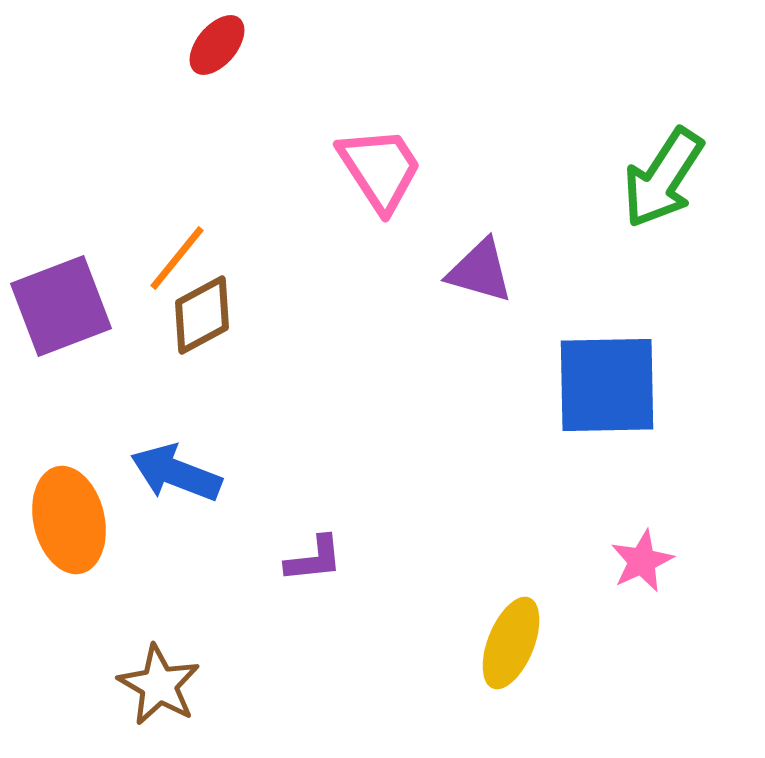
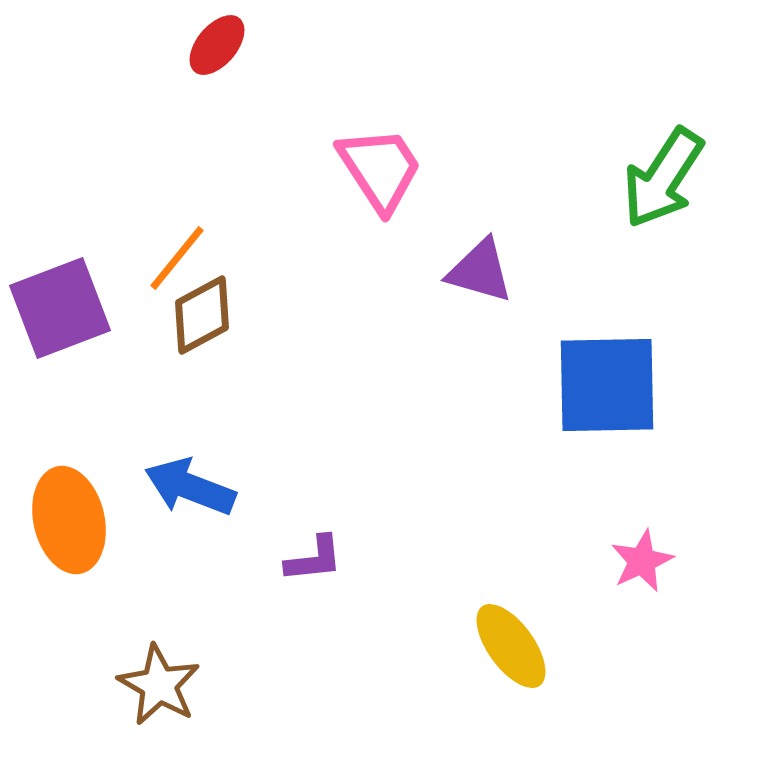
purple square: moved 1 px left, 2 px down
blue arrow: moved 14 px right, 14 px down
yellow ellipse: moved 3 px down; rotated 58 degrees counterclockwise
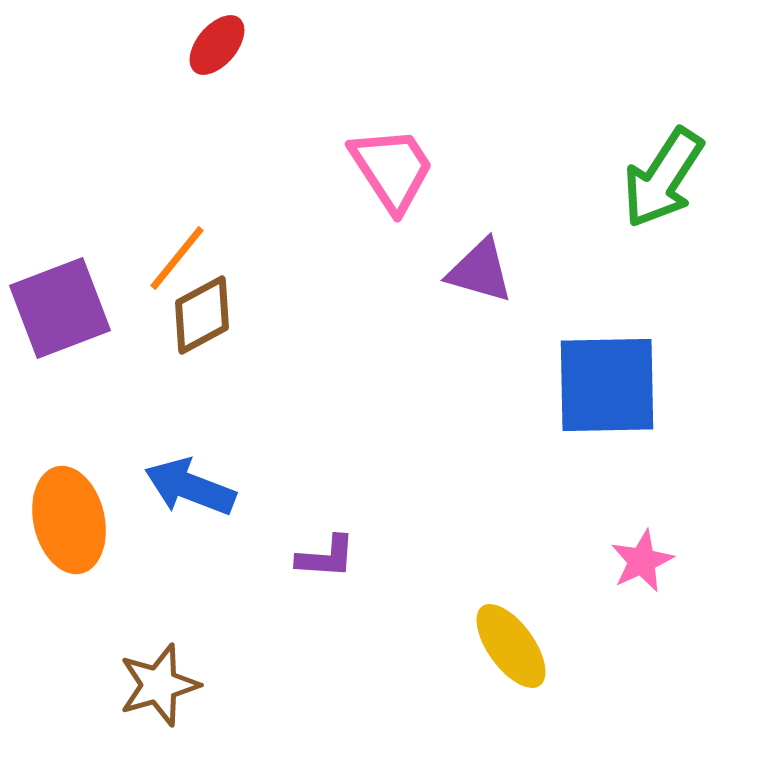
pink trapezoid: moved 12 px right
purple L-shape: moved 12 px right, 2 px up; rotated 10 degrees clockwise
brown star: rotated 26 degrees clockwise
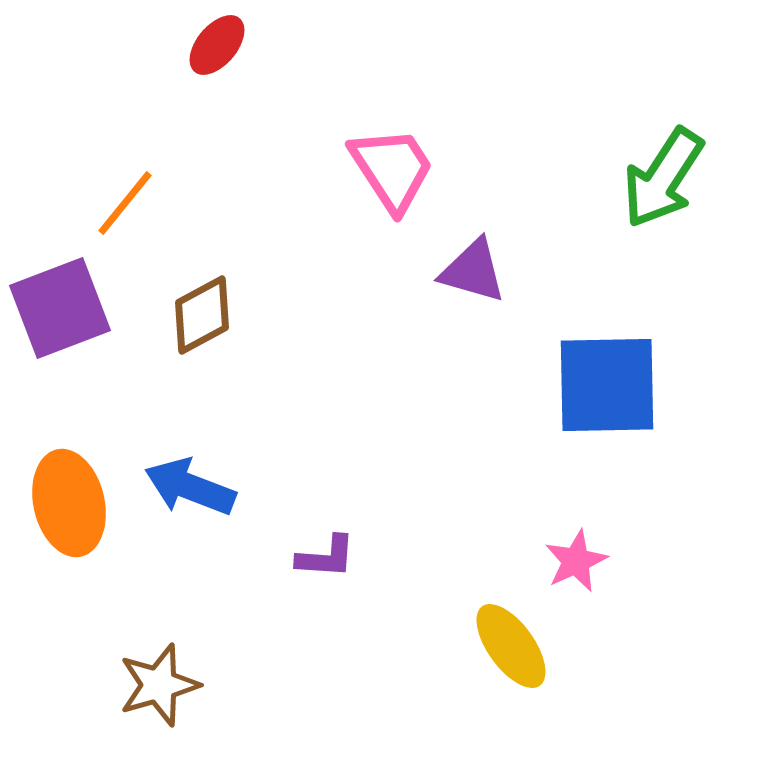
orange line: moved 52 px left, 55 px up
purple triangle: moved 7 px left
orange ellipse: moved 17 px up
pink star: moved 66 px left
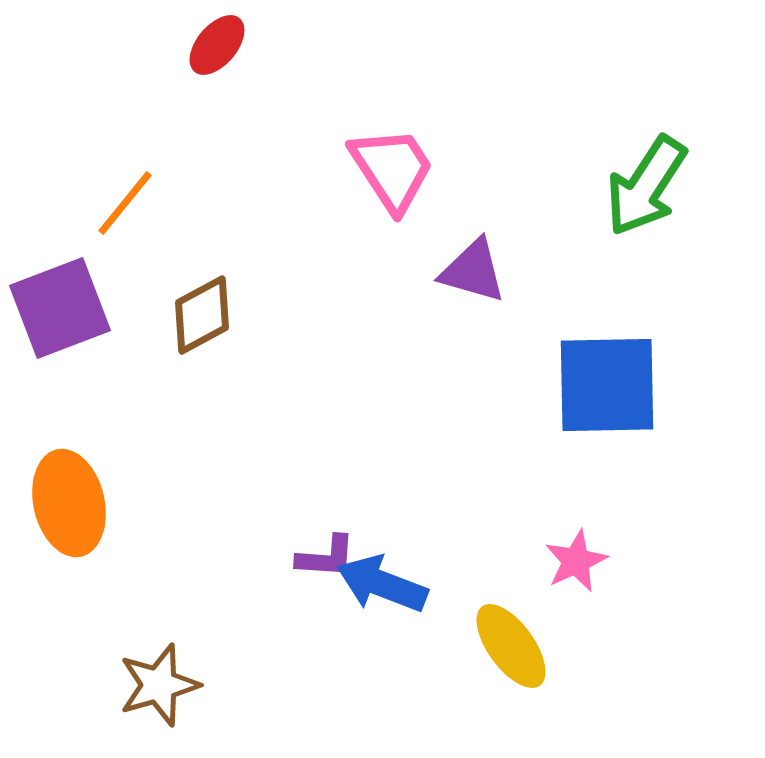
green arrow: moved 17 px left, 8 px down
blue arrow: moved 192 px right, 97 px down
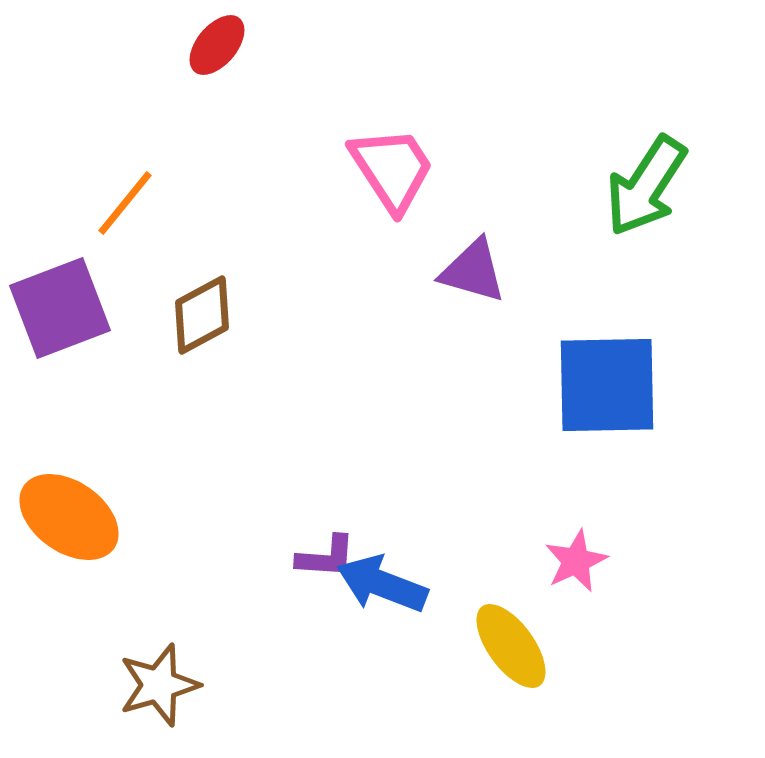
orange ellipse: moved 14 px down; rotated 42 degrees counterclockwise
